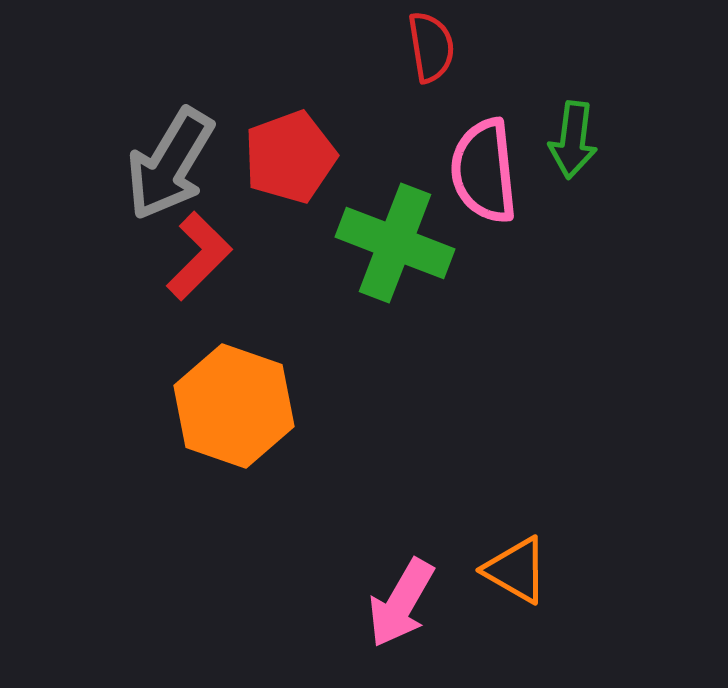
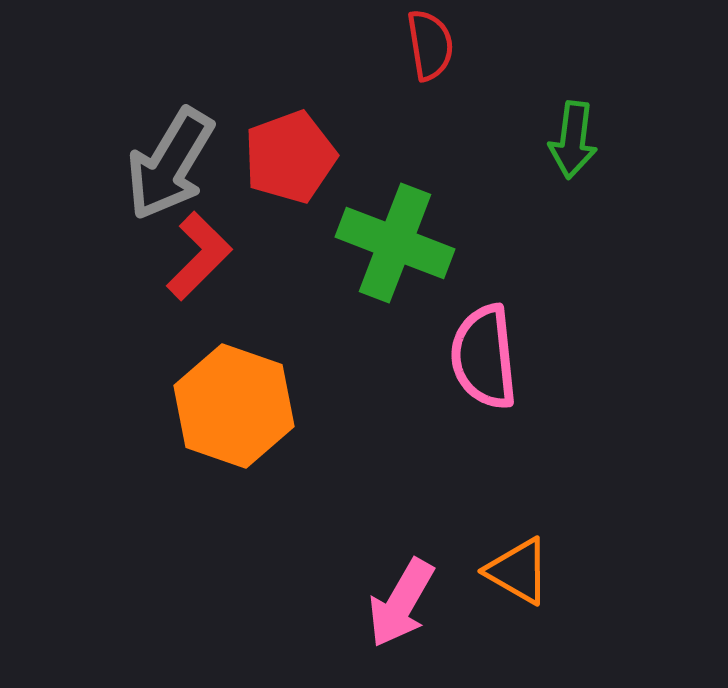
red semicircle: moved 1 px left, 2 px up
pink semicircle: moved 186 px down
orange triangle: moved 2 px right, 1 px down
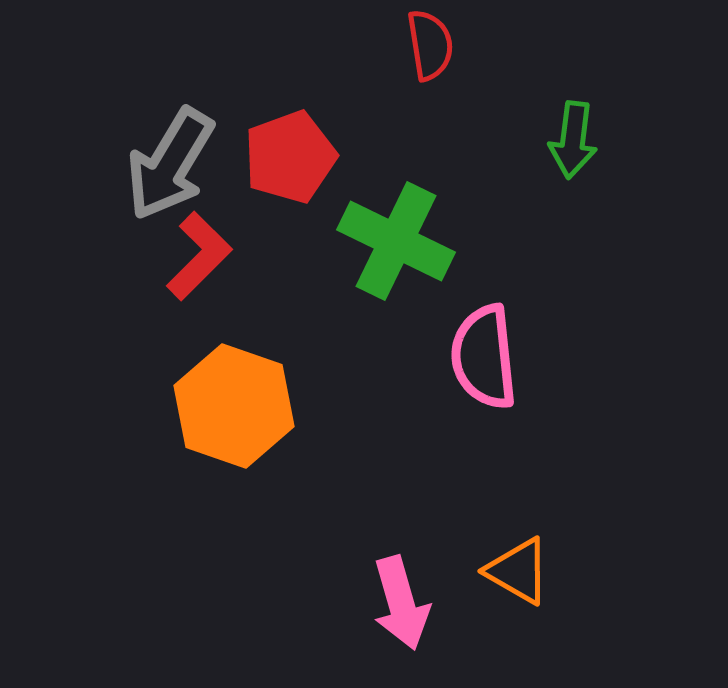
green cross: moved 1 px right, 2 px up; rotated 5 degrees clockwise
pink arrow: rotated 46 degrees counterclockwise
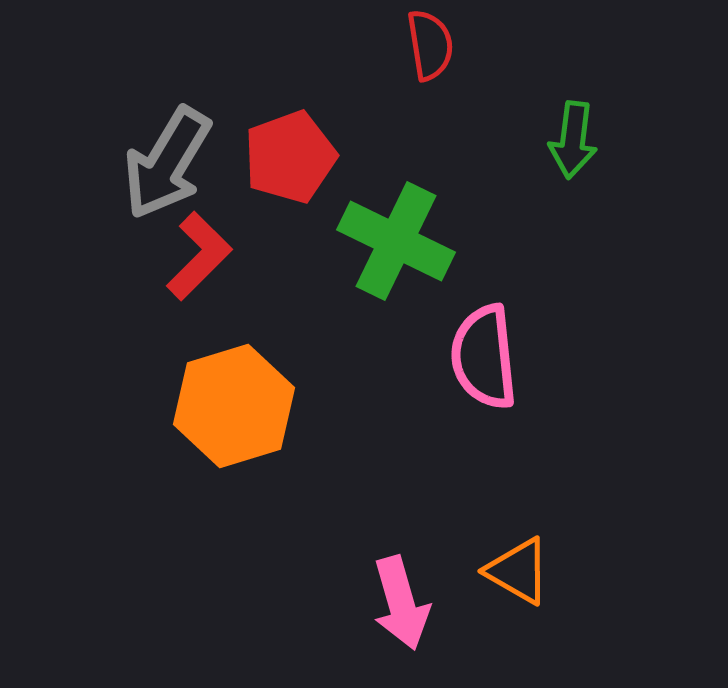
gray arrow: moved 3 px left, 1 px up
orange hexagon: rotated 24 degrees clockwise
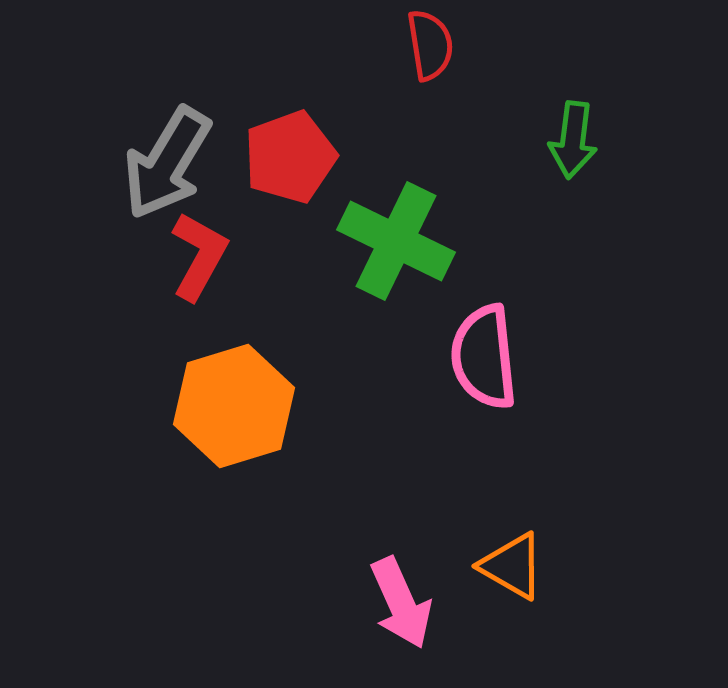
red L-shape: rotated 16 degrees counterclockwise
orange triangle: moved 6 px left, 5 px up
pink arrow: rotated 8 degrees counterclockwise
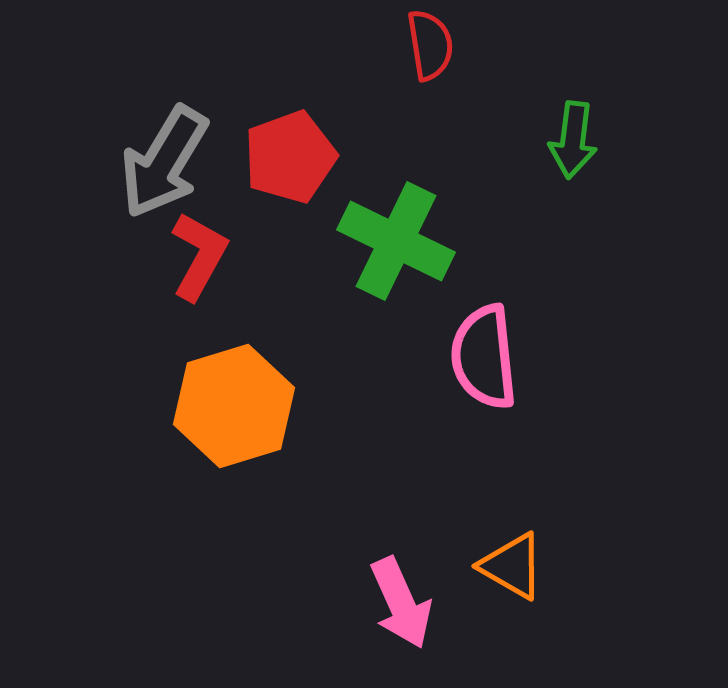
gray arrow: moved 3 px left, 1 px up
